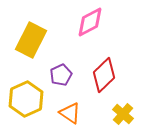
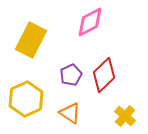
purple pentagon: moved 10 px right
yellow cross: moved 2 px right, 2 px down
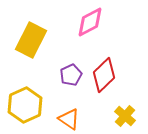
yellow hexagon: moved 1 px left, 6 px down
orange triangle: moved 1 px left, 6 px down
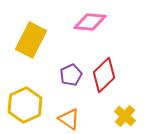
pink diamond: rotated 32 degrees clockwise
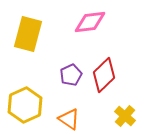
pink diamond: rotated 12 degrees counterclockwise
yellow rectangle: moved 3 px left, 6 px up; rotated 12 degrees counterclockwise
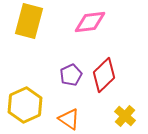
yellow rectangle: moved 1 px right, 13 px up
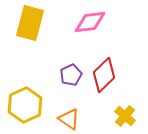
yellow rectangle: moved 1 px right, 2 px down
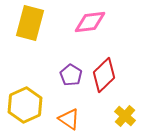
purple pentagon: rotated 15 degrees counterclockwise
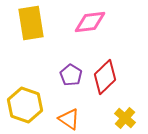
yellow rectangle: moved 1 px right; rotated 24 degrees counterclockwise
red diamond: moved 1 px right, 2 px down
yellow hexagon: rotated 16 degrees counterclockwise
yellow cross: moved 2 px down
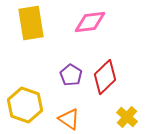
yellow cross: moved 2 px right, 1 px up
